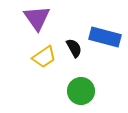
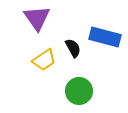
black semicircle: moved 1 px left
yellow trapezoid: moved 3 px down
green circle: moved 2 px left
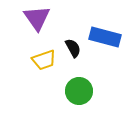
yellow trapezoid: rotated 15 degrees clockwise
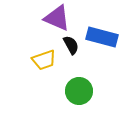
purple triangle: moved 20 px right; rotated 32 degrees counterclockwise
blue rectangle: moved 3 px left
black semicircle: moved 2 px left, 3 px up
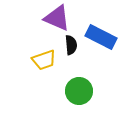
blue rectangle: moved 1 px left; rotated 12 degrees clockwise
black semicircle: rotated 24 degrees clockwise
